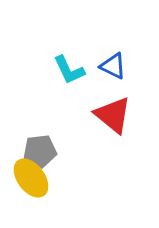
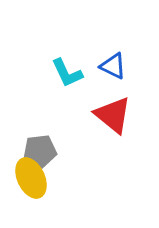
cyan L-shape: moved 2 px left, 3 px down
yellow ellipse: rotated 12 degrees clockwise
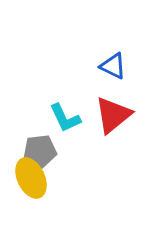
cyan L-shape: moved 2 px left, 45 px down
red triangle: rotated 42 degrees clockwise
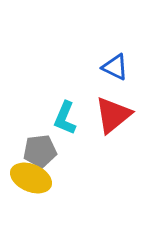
blue triangle: moved 2 px right, 1 px down
cyan L-shape: rotated 48 degrees clockwise
yellow ellipse: rotated 42 degrees counterclockwise
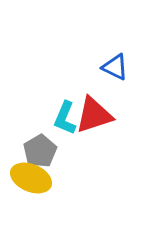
red triangle: moved 19 px left; rotated 21 degrees clockwise
gray pentagon: rotated 24 degrees counterclockwise
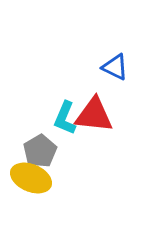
red triangle: rotated 24 degrees clockwise
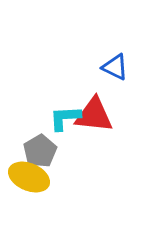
cyan L-shape: rotated 64 degrees clockwise
yellow ellipse: moved 2 px left, 1 px up
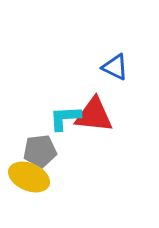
gray pentagon: rotated 24 degrees clockwise
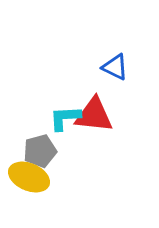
gray pentagon: rotated 8 degrees counterclockwise
